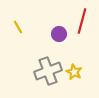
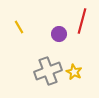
yellow line: moved 1 px right
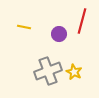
yellow line: moved 5 px right; rotated 48 degrees counterclockwise
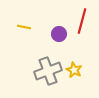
yellow star: moved 2 px up
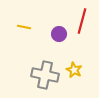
gray cross: moved 3 px left, 4 px down; rotated 32 degrees clockwise
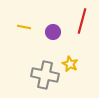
purple circle: moved 6 px left, 2 px up
yellow star: moved 4 px left, 6 px up
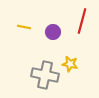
yellow star: rotated 14 degrees counterclockwise
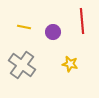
red line: rotated 20 degrees counterclockwise
gray cross: moved 23 px left, 10 px up; rotated 24 degrees clockwise
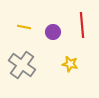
red line: moved 4 px down
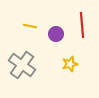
yellow line: moved 6 px right, 1 px up
purple circle: moved 3 px right, 2 px down
yellow star: rotated 28 degrees counterclockwise
